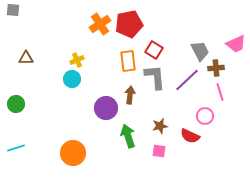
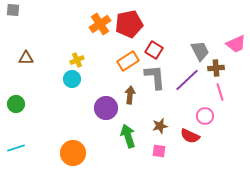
orange rectangle: rotated 65 degrees clockwise
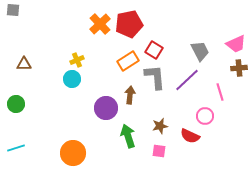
orange cross: rotated 10 degrees counterclockwise
brown triangle: moved 2 px left, 6 px down
brown cross: moved 23 px right
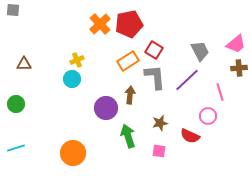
pink trapezoid: rotated 15 degrees counterclockwise
pink circle: moved 3 px right
brown star: moved 3 px up
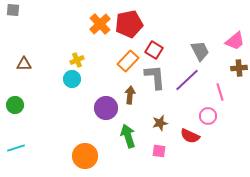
pink trapezoid: moved 1 px left, 3 px up
orange rectangle: rotated 15 degrees counterclockwise
green circle: moved 1 px left, 1 px down
orange circle: moved 12 px right, 3 px down
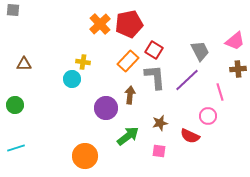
yellow cross: moved 6 px right, 2 px down; rotated 32 degrees clockwise
brown cross: moved 1 px left, 1 px down
green arrow: rotated 70 degrees clockwise
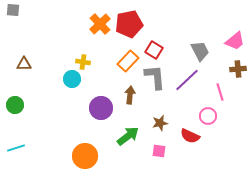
purple circle: moved 5 px left
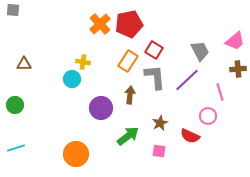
orange rectangle: rotated 10 degrees counterclockwise
brown star: rotated 14 degrees counterclockwise
orange circle: moved 9 px left, 2 px up
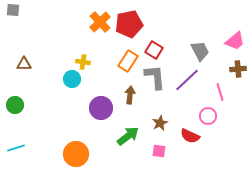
orange cross: moved 2 px up
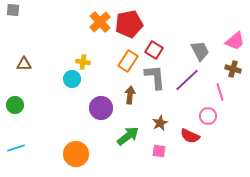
brown cross: moved 5 px left; rotated 21 degrees clockwise
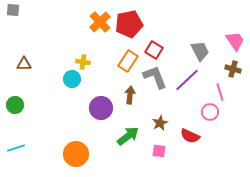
pink trapezoid: rotated 85 degrees counterclockwise
gray L-shape: rotated 16 degrees counterclockwise
pink circle: moved 2 px right, 4 px up
